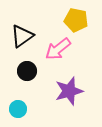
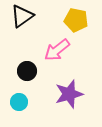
black triangle: moved 20 px up
pink arrow: moved 1 px left, 1 px down
purple star: moved 3 px down
cyan circle: moved 1 px right, 7 px up
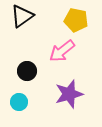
pink arrow: moved 5 px right, 1 px down
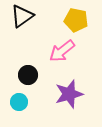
black circle: moved 1 px right, 4 px down
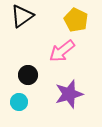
yellow pentagon: rotated 15 degrees clockwise
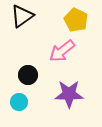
purple star: rotated 16 degrees clockwise
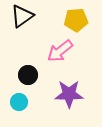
yellow pentagon: rotated 30 degrees counterclockwise
pink arrow: moved 2 px left
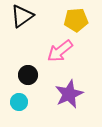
purple star: rotated 24 degrees counterclockwise
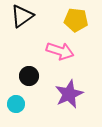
yellow pentagon: rotated 10 degrees clockwise
pink arrow: rotated 124 degrees counterclockwise
black circle: moved 1 px right, 1 px down
cyan circle: moved 3 px left, 2 px down
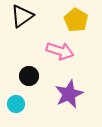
yellow pentagon: rotated 25 degrees clockwise
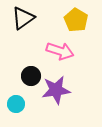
black triangle: moved 1 px right, 2 px down
black circle: moved 2 px right
purple star: moved 13 px left, 4 px up; rotated 16 degrees clockwise
